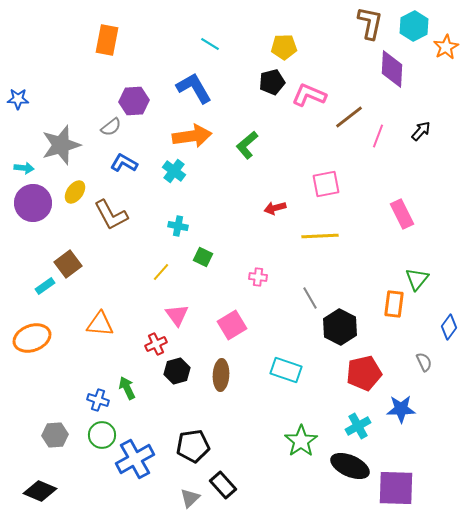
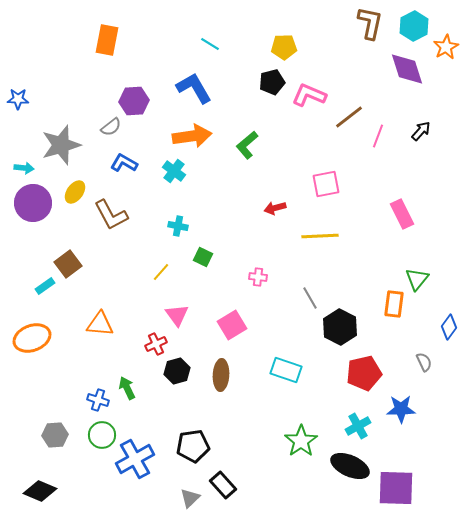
purple diamond at (392, 69): moved 15 px right; rotated 21 degrees counterclockwise
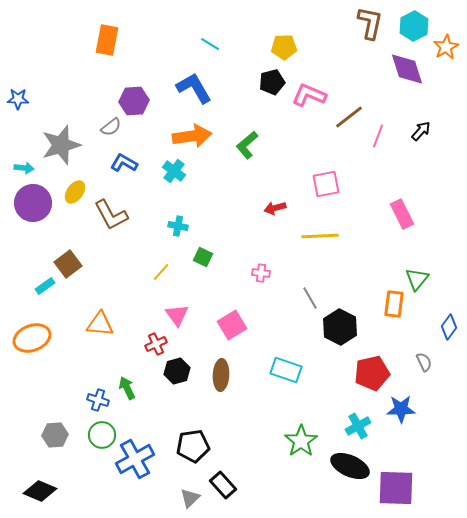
pink cross at (258, 277): moved 3 px right, 4 px up
red pentagon at (364, 373): moved 8 px right
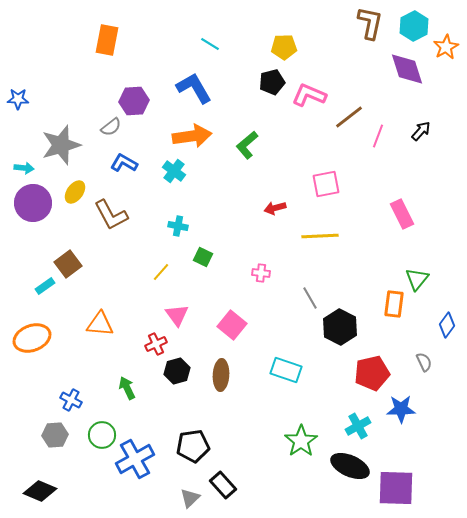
pink square at (232, 325): rotated 20 degrees counterclockwise
blue diamond at (449, 327): moved 2 px left, 2 px up
blue cross at (98, 400): moved 27 px left; rotated 10 degrees clockwise
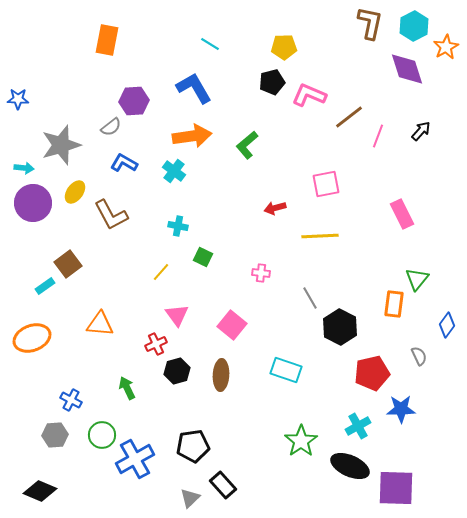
gray semicircle at (424, 362): moved 5 px left, 6 px up
